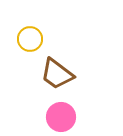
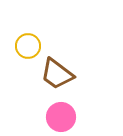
yellow circle: moved 2 px left, 7 px down
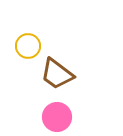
pink circle: moved 4 px left
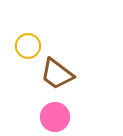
pink circle: moved 2 px left
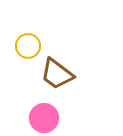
pink circle: moved 11 px left, 1 px down
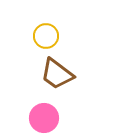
yellow circle: moved 18 px right, 10 px up
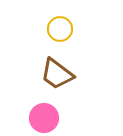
yellow circle: moved 14 px right, 7 px up
